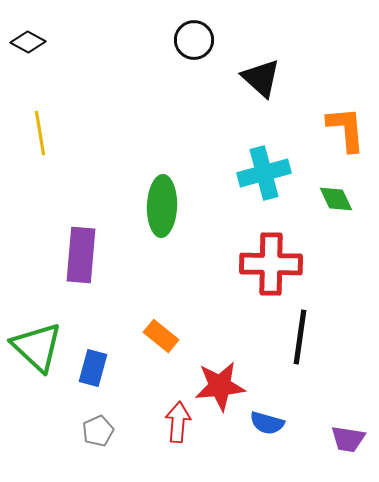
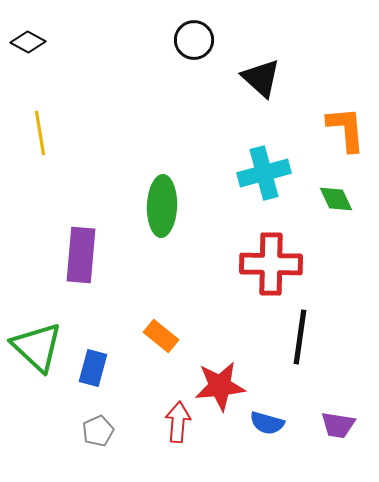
purple trapezoid: moved 10 px left, 14 px up
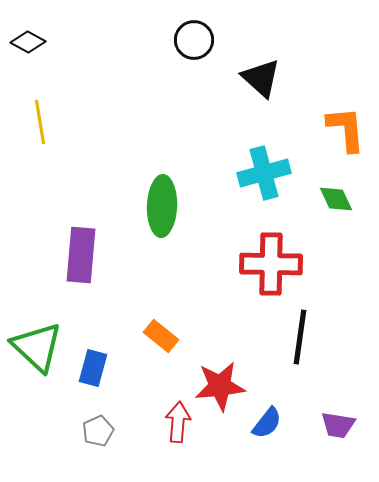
yellow line: moved 11 px up
blue semicircle: rotated 68 degrees counterclockwise
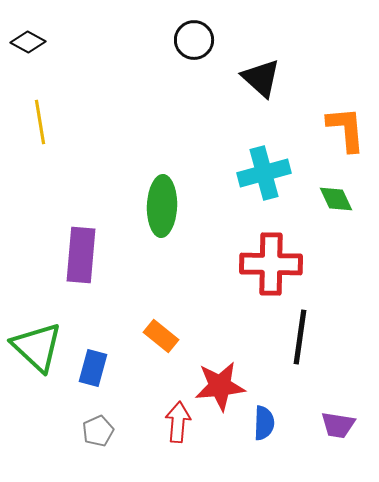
blue semicircle: moved 3 px left; rotated 36 degrees counterclockwise
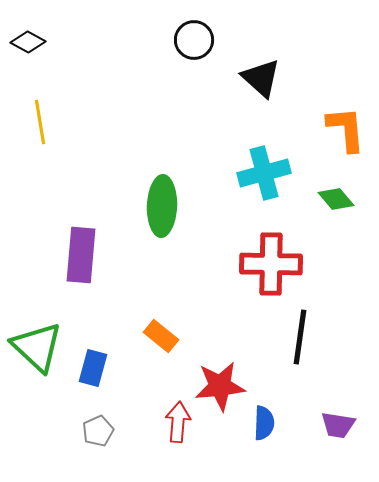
green diamond: rotated 15 degrees counterclockwise
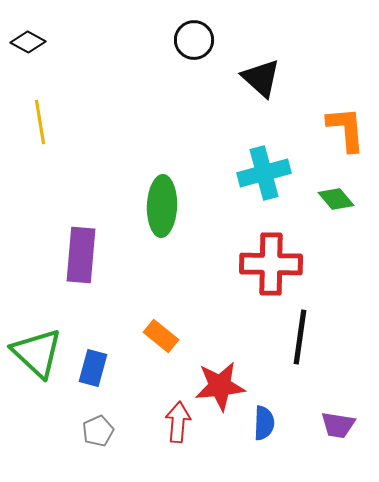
green triangle: moved 6 px down
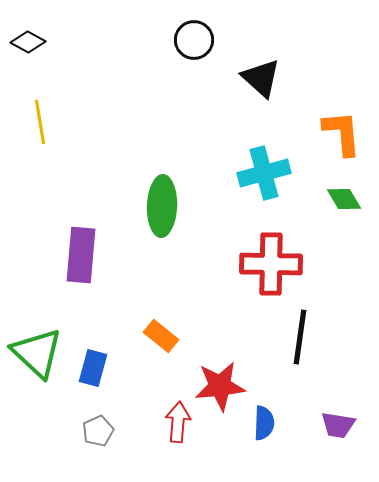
orange L-shape: moved 4 px left, 4 px down
green diamond: moved 8 px right; rotated 9 degrees clockwise
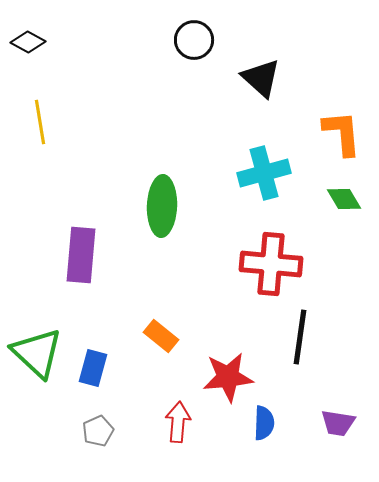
red cross: rotated 4 degrees clockwise
red star: moved 8 px right, 9 px up
purple trapezoid: moved 2 px up
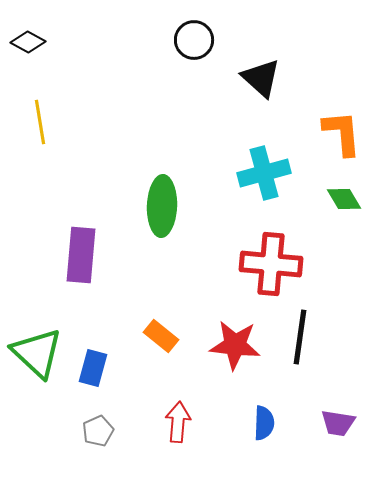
red star: moved 7 px right, 32 px up; rotated 12 degrees clockwise
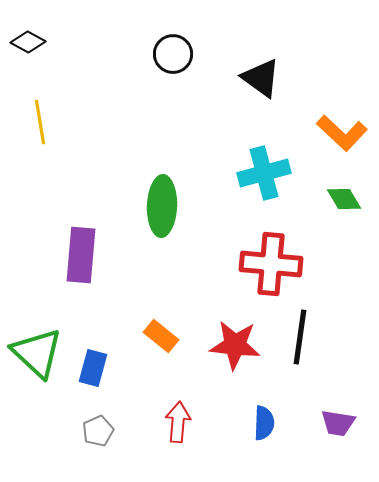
black circle: moved 21 px left, 14 px down
black triangle: rotated 6 degrees counterclockwise
orange L-shape: rotated 138 degrees clockwise
